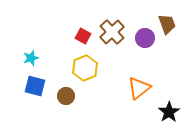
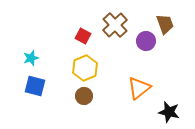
brown trapezoid: moved 2 px left
brown cross: moved 3 px right, 7 px up
purple circle: moved 1 px right, 3 px down
brown circle: moved 18 px right
black star: rotated 25 degrees counterclockwise
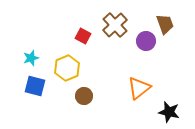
yellow hexagon: moved 18 px left
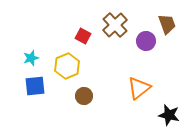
brown trapezoid: moved 2 px right
yellow hexagon: moved 2 px up
blue square: rotated 20 degrees counterclockwise
black star: moved 3 px down
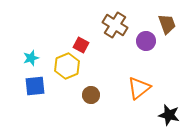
brown cross: rotated 15 degrees counterclockwise
red square: moved 2 px left, 9 px down
brown circle: moved 7 px right, 1 px up
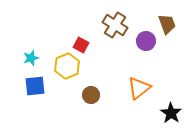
black star: moved 2 px right, 2 px up; rotated 20 degrees clockwise
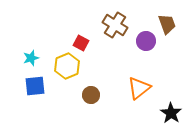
red square: moved 2 px up
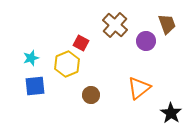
brown cross: rotated 10 degrees clockwise
yellow hexagon: moved 2 px up
